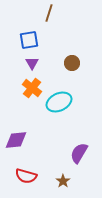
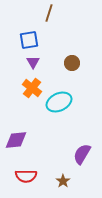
purple triangle: moved 1 px right, 1 px up
purple semicircle: moved 3 px right, 1 px down
red semicircle: rotated 15 degrees counterclockwise
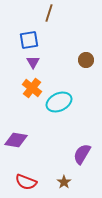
brown circle: moved 14 px right, 3 px up
purple diamond: rotated 15 degrees clockwise
red semicircle: moved 6 px down; rotated 20 degrees clockwise
brown star: moved 1 px right, 1 px down
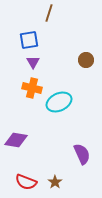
orange cross: rotated 24 degrees counterclockwise
purple semicircle: rotated 125 degrees clockwise
brown star: moved 9 px left
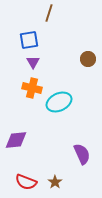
brown circle: moved 2 px right, 1 px up
purple diamond: rotated 15 degrees counterclockwise
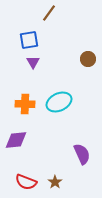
brown line: rotated 18 degrees clockwise
orange cross: moved 7 px left, 16 px down; rotated 12 degrees counterclockwise
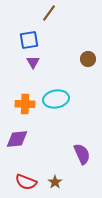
cyan ellipse: moved 3 px left, 3 px up; rotated 15 degrees clockwise
purple diamond: moved 1 px right, 1 px up
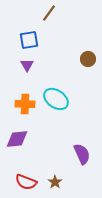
purple triangle: moved 6 px left, 3 px down
cyan ellipse: rotated 45 degrees clockwise
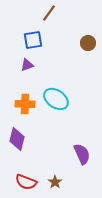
blue square: moved 4 px right
brown circle: moved 16 px up
purple triangle: rotated 40 degrees clockwise
purple diamond: rotated 70 degrees counterclockwise
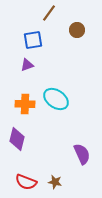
brown circle: moved 11 px left, 13 px up
brown star: rotated 24 degrees counterclockwise
